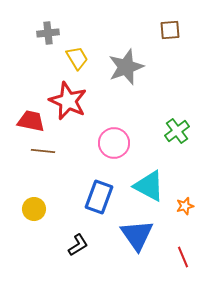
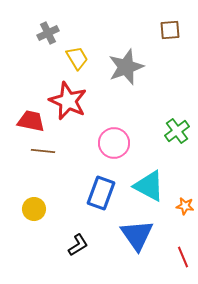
gray cross: rotated 20 degrees counterclockwise
blue rectangle: moved 2 px right, 4 px up
orange star: rotated 24 degrees clockwise
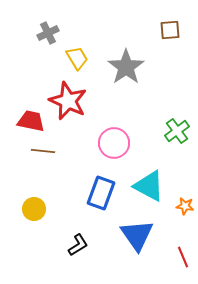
gray star: rotated 15 degrees counterclockwise
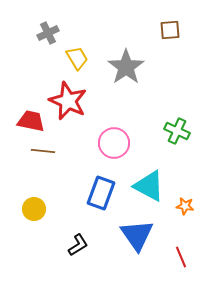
green cross: rotated 30 degrees counterclockwise
red line: moved 2 px left
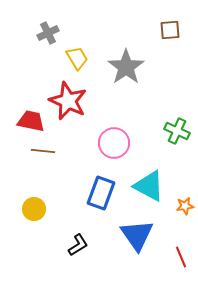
orange star: rotated 18 degrees counterclockwise
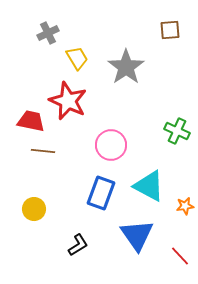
pink circle: moved 3 px left, 2 px down
red line: moved 1 px left, 1 px up; rotated 20 degrees counterclockwise
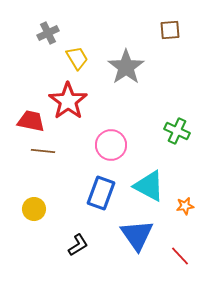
red star: rotated 12 degrees clockwise
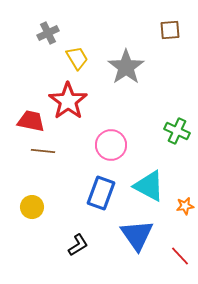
yellow circle: moved 2 px left, 2 px up
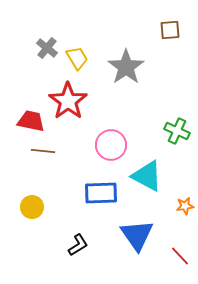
gray cross: moved 1 px left, 15 px down; rotated 25 degrees counterclockwise
cyan triangle: moved 2 px left, 10 px up
blue rectangle: rotated 68 degrees clockwise
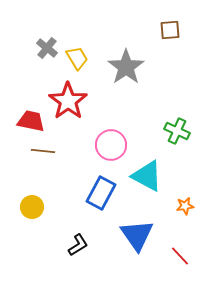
blue rectangle: rotated 60 degrees counterclockwise
